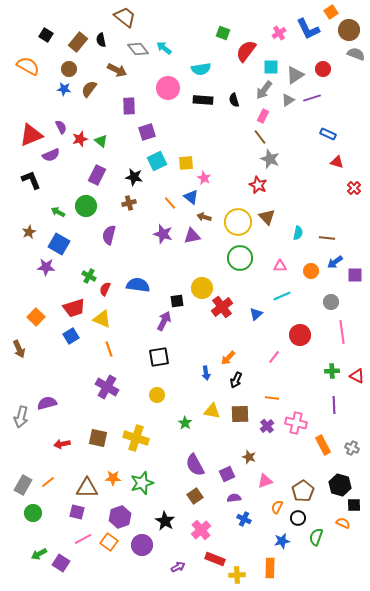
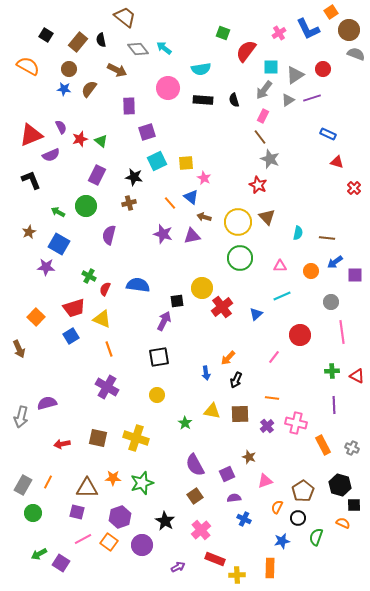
orange line at (48, 482): rotated 24 degrees counterclockwise
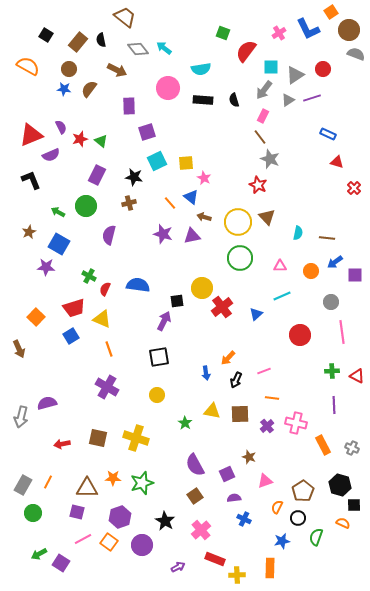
pink line at (274, 357): moved 10 px left, 14 px down; rotated 32 degrees clockwise
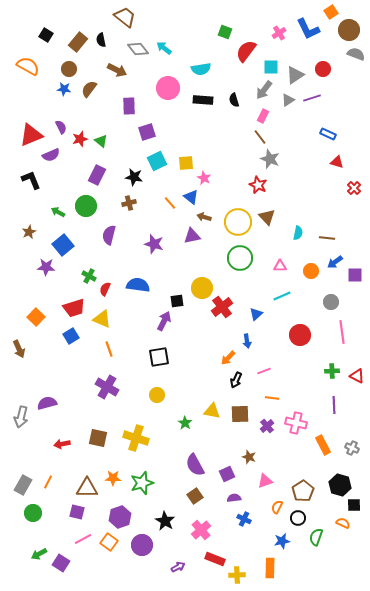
green square at (223, 33): moved 2 px right, 1 px up
purple star at (163, 234): moved 9 px left, 10 px down
blue square at (59, 244): moved 4 px right, 1 px down; rotated 20 degrees clockwise
blue arrow at (206, 373): moved 41 px right, 32 px up
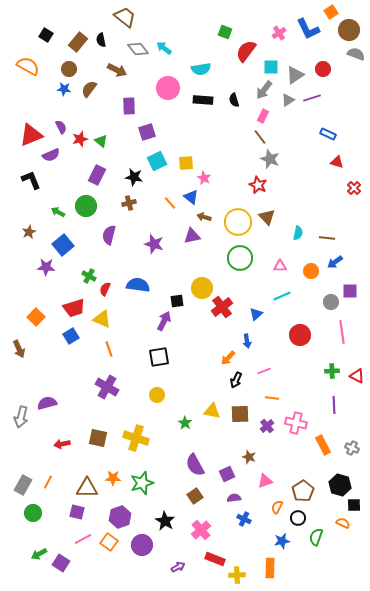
purple square at (355, 275): moved 5 px left, 16 px down
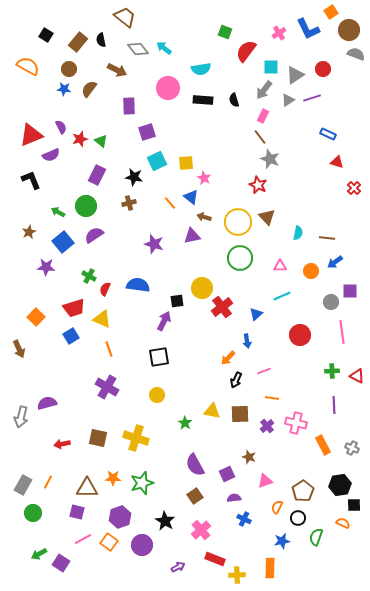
purple semicircle at (109, 235): moved 15 px left; rotated 42 degrees clockwise
blue square at (63, 245): moved 3 px up
black hexagon at (340, 485): rotated 25 degrees counterclockwise
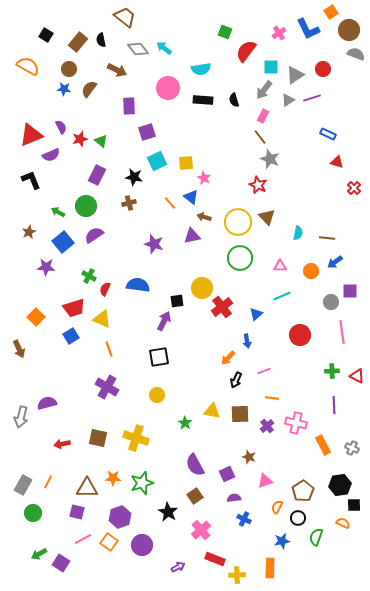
black star at (165, 521): moved 3 px right, 9 px up
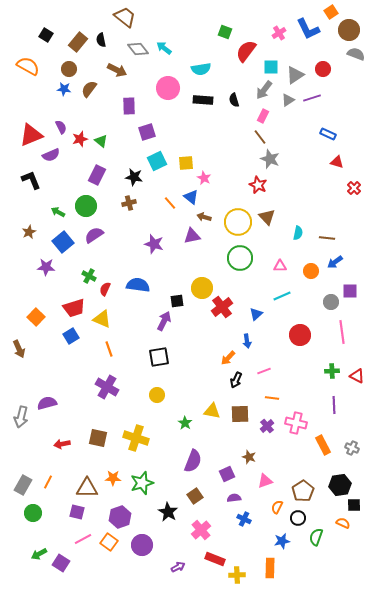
purple semicircle at (195, 465): moved 2 px left, 4 px up; rotated 130 degrees counterclockwise
